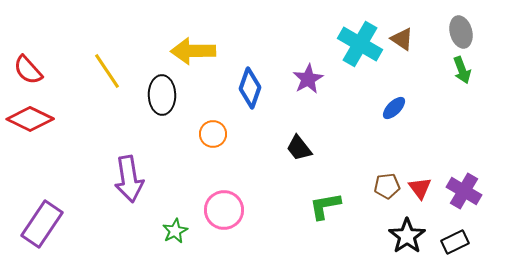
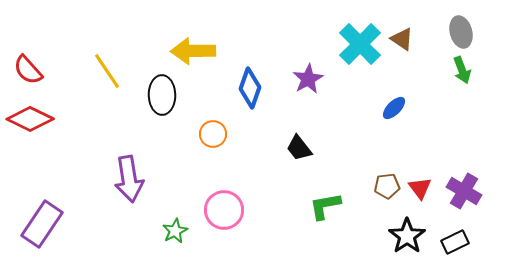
cyan cross: rotated 15 degrees clockwise
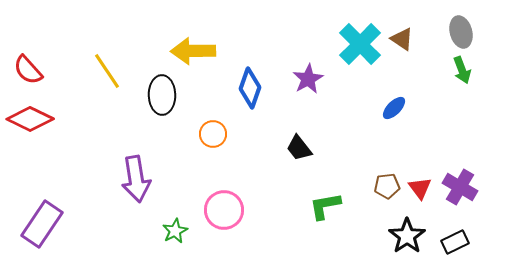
purple arrow: moved 7 px right
purple cross: moved 4 px left, 4 px up
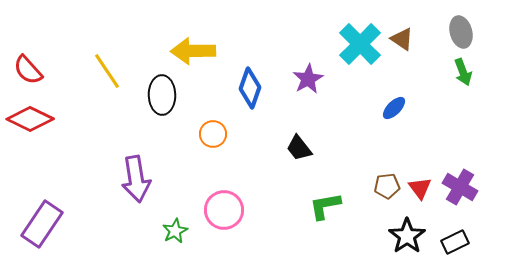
green arrow: moved 1 px right, 2 px down
